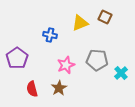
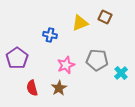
red semicircle: moved 1 px up
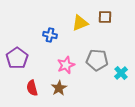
brown square: rotated 24 degrees counterclockwise
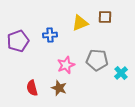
blue cross: rotated 16 degrees counterclockwise
purple pentagon: moved 1 px right, 17 px up; rotated 15 degrees clockwise
brown star: rotated 21 degrees counterclockwise
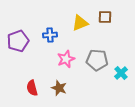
pink star: moved 6 px up
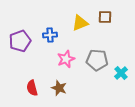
purple pentagon: moved 2 px right
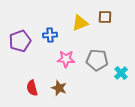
pink star: rotated 24 degrees clockwise
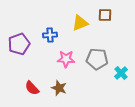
brown square: moved 2 px up
purple pentagon: moved 1 px left, 3 px down
gray pentagon: moved 1 px up
red semicircle: rotated 28 degrees counterclockwise
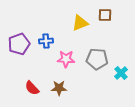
blue cross: moved 4 px left, 6 px down
brown star: rotated 21 degrees counterclockwise
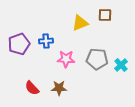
cyan cross: moved 8 px up
